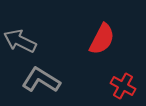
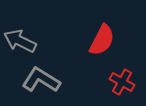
red semicircle: moved 1 px down
red cross: moved 1 px left, 4 px up
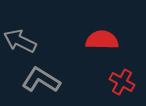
red semicircle: rotated 116 degrees counterclockwise
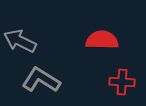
red cross: rotated 25 degrees counterclockwise
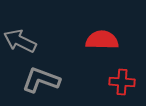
gray L-shape: rotated 12 degrees counterclockwise
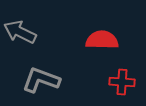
gray arrow: moved 9 px up
